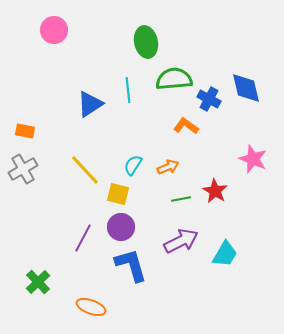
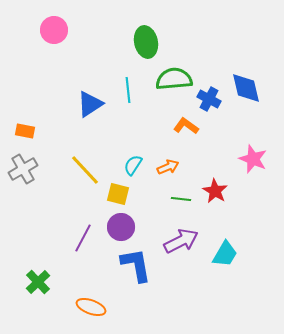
green line: rotated 18 degrees clockwise
blue L-shape: moved 5 px right; rotated 6 degrees clockwise
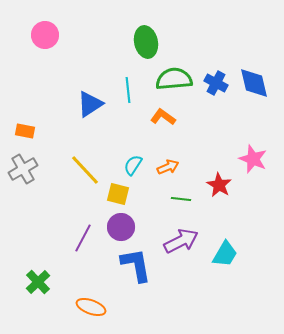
pink circle: moved 9 px left, 5 px down
blue diamond: moved 8 px right, 5 px up
blue cross: moved 7 px right, 16 px up
orange L-shape: moved 23 px left, 9 px up
red star: moved 4 px right, 6 px up
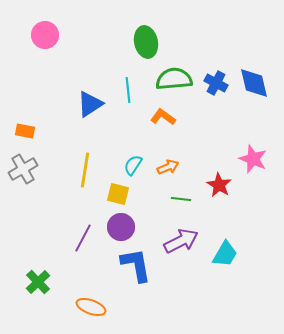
yellow line: rotated 52 degrees clockwise
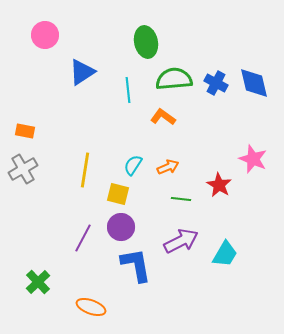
blue triangle: moved 8 px left, 32 px up
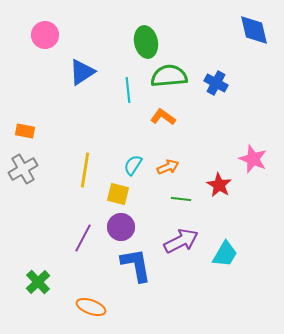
green semicircle: moved 5 px left, 3 px up
blue diamond: moved 53 px up
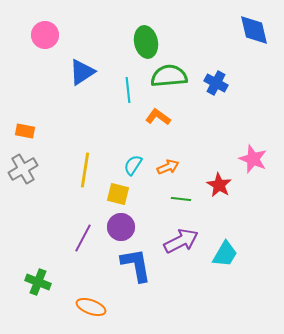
orange L-shape: moved 5 px left
green cross: rotated 25 degrees counterclockwise
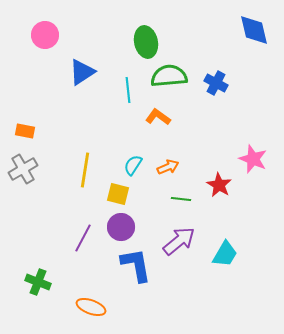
purple arrow: moved 2 px left; rotated 12 degrees counterclockwise
